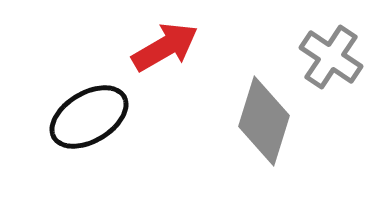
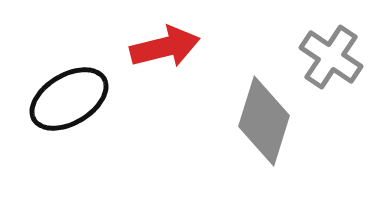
red arrow: rotated 16 degrees clockwise
black ellipse: moved 20 px left, 18 px up
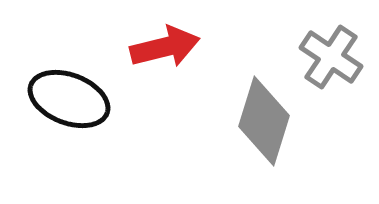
black ellipse: rotated 52 degrees clockwise
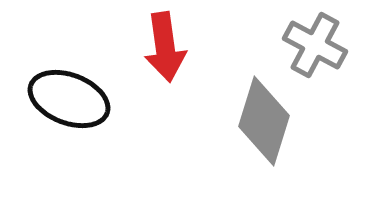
red arrow: rotated 96 degrees clockwise
gray cross: moved 16 px left, 12 px up; rotated 6 degrees counterclockwise
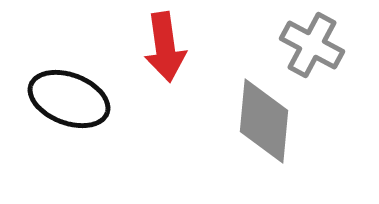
gray cross: moved 3 px left
gray diamond: rotated 12 degrees counterclockwise
